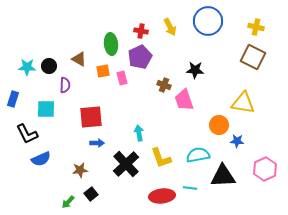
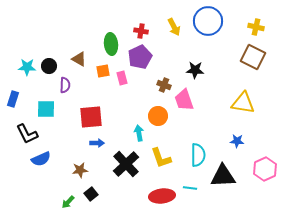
yellow arrow: moved 4 px right
orange circle: moved 61 px left, 9 px up
cyan semicircle: rotated 100 degrees clockwise
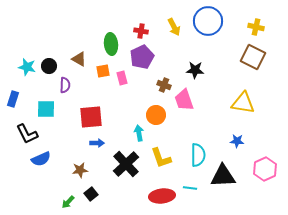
purple pentagon: moved 2 px right
cyan star: rotated 12 degrees clockwise
orange circle: moved 2 px left, 1 px up
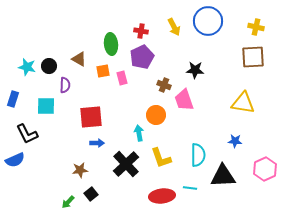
brown square: rotated 30 degrees counterclockwise
cyan square: moved 3 px up
blue star: moved 2 px left
blue semicircle: moved 26 px left, 1 px down
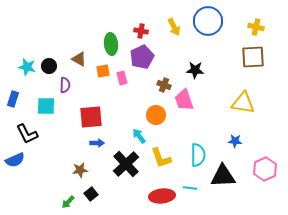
cyan arrow: moved 3 px down; rotated 28 degrees counterclockwise
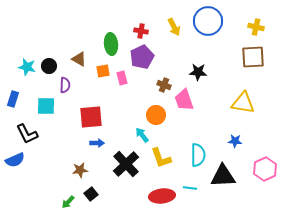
black star: moved 3 px right, 2 px down
cyan arrow: moved 3 px right, 1 px up
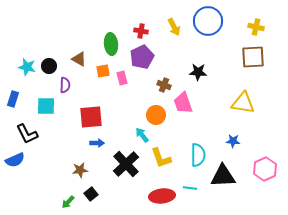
pink trapezoid: moved 1 px left, 3 px down
blue star: moved 2 px left
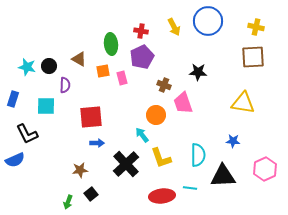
green arrow: rotated 24 degrees counterclockwise
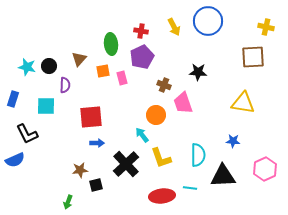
yellow cross: moved 10 px right
brown triangle: rotated 42 degrees clockwise
black square: moved 5 px right, 9 px up; rotated 24 degrees clockwise
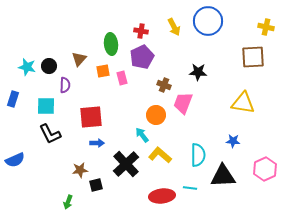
pink trapezoid: rotated 40 degrees clockwise
black L-shape: moved 23 px right
yellow L-shape: moved 1 px left, 3 px up; rotated 150 degrees clockwise
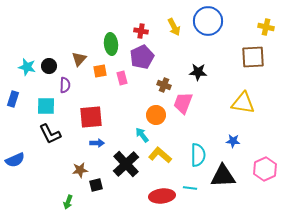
orange square: moved 3 px left
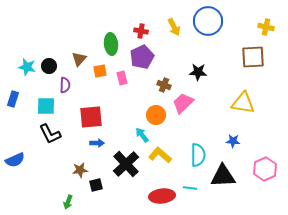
pink trapezoid: rotated 25 degrees clockwise
